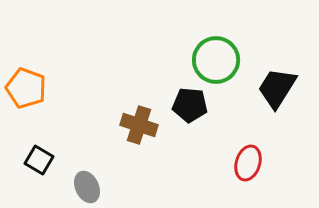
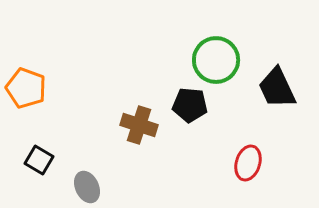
black trapezoid: rotated 57 degrees counterclockwise
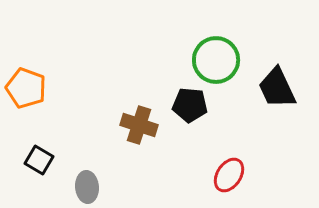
red ellipse: moved 19 px left, 12 px down; rotated 16 degrees clockwise
gray ellipse: rotated 20 degrees clockwise
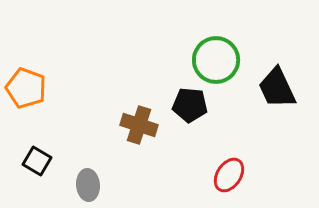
black square: moved 2 px left, 1 px down
gray ellipse: moved 1 px right, 2 px up
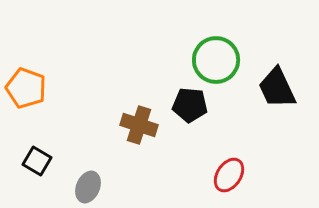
gray ellipse: moved 2 px down; rotated 28 degrees clockwise
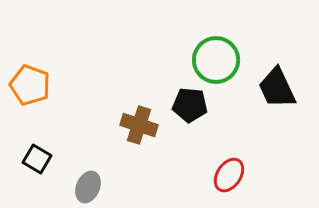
orange pentagon: moved 4 px right, 3 px up
black square: moved 2 px up
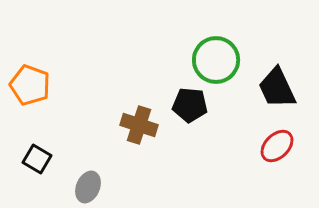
red ellipse: moved 48 px right, 29 px up; rotated 12 degrees clockwise
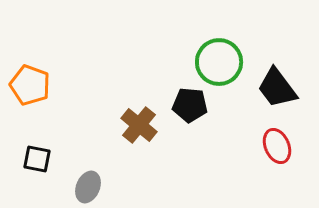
green circle: moved 3 px right, 2 px down
black trapezoid: rotated 12 degrees counterclockwise
brown cross: rotated 21 degrees clockwise
red ellipse: rotated 68 degrees counterclockwise
black square: rotated 20 degrees counterclockwise
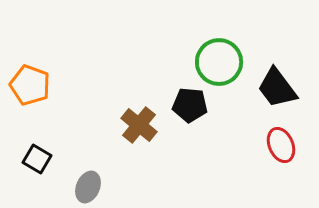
red ellipse: moved 4 px right, 1 px up
black square: rotated 20 degrees clockwise
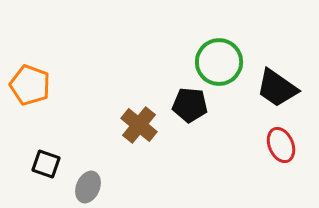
black trapezoid: rotated 18 degrees counterclockwise
black square: moved 9 px right, 5 px down; rotated 12 degrees counterclockwise
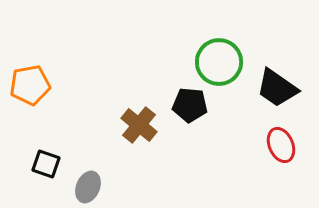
orange pentagon: rotated 30 degrees counterclockwise
